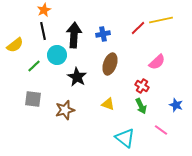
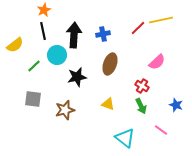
black star: rotated 30 degrees clockwise
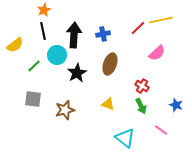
pink semicircle: moved 9 px up
black star: moved 4 px up; rotated 18 degrees counterclockwise
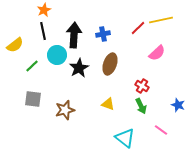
green line: moved 2 px left
black star: moved 2 px right, 5 px up
blue star: moved 2 px right
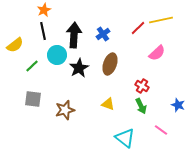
blue cross: rotated 24 degrees counterclockwise
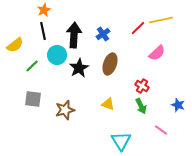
cyan triangle: moved 4 px left, 3 px down; rotated 20 degrees clockwise
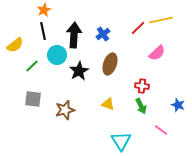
black star: moved 3 px down
red cross: rotated 24 degrees counterclockwise
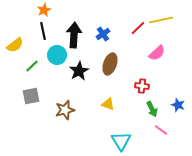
gray square: moved 2 px left, 3 px up; rotated 18 degrees counterclockwise
green arrow: moved 11 px right, 3 px down
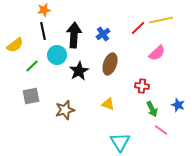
orange star: rotated 16 degrees clockwise
cyan triangle: moved 1 px left, 1 px down
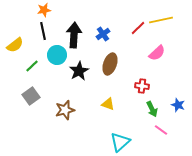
gray square: rotated 24 degrees counterclockwise
cyan triangle: rotated 20 degrees clockwise
